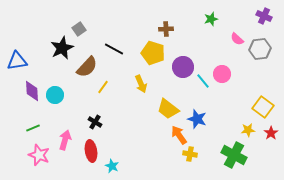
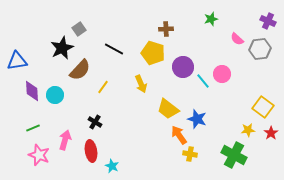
purple cross: moved 4 px right, 5 px down
brown semicircle: moved 7 px left, 3 px down
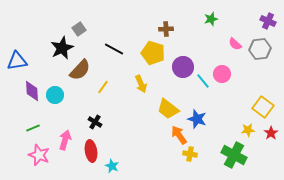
pink semicircle: moved 2 px left, 5 px down
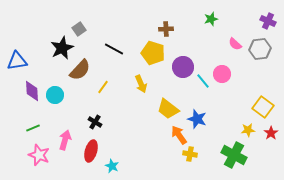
red ellipse: rotated 25 degrees clockwise
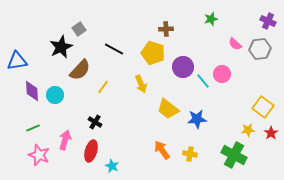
black star: moved 1 px left, 1 px up
blue star: rotated 24 degrees counterclockwise
orange arrow: moved 17 px left, 15 px down
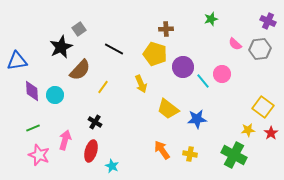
yellow pentagon: moved 2 px right, 1 px down
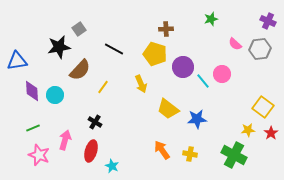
black star: moved 2 px left; rotated 15 degrees clockwise
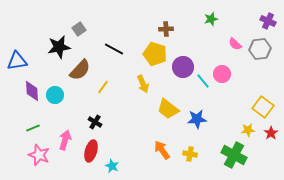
yellow arrow: moved 2 px right
